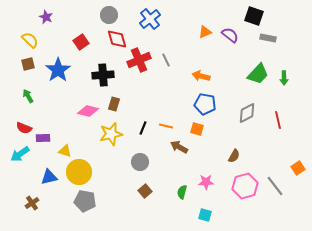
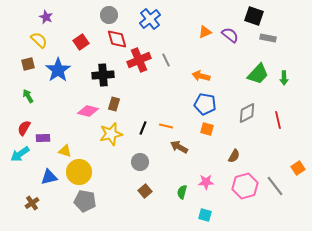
yellow semicircle at (30, 40): moved 9 px right
red semicircle at (24, 128): rotated 98 degrees clockwise
orange square at (197, 129): moved 10 px right
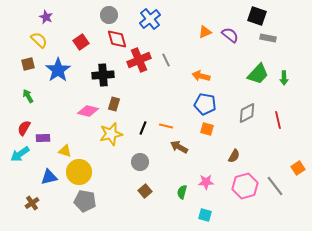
black square at (254, 16): moved 3 px right
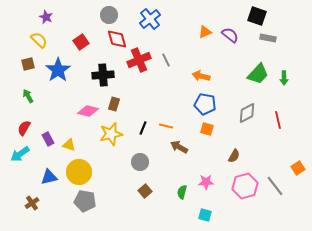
purple rectangle at (43, 138): moved 5 px right, 1 px down; rotated 64 degrees clockwise
yellow triangle at (65, 151): moved 4 px right, 6 px up
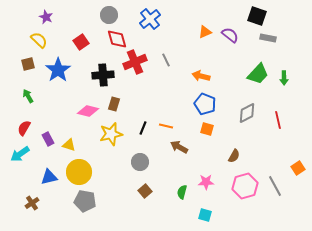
red cross at (139, 60): moved 4 px left, 2 px down
blue pentagon at (205, 104): rotated 10 degrees clockwise
gray line at (275, 186): rotated 10 degrees clockwise
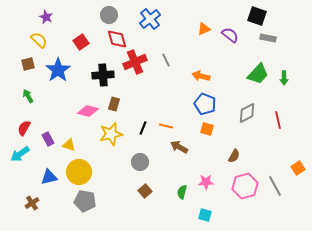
orange triangle at (205, 32): moved 1 px left, 3 px up
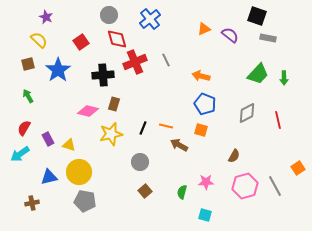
orange square at (207, 129): moved 6 px left, 1 px down
brown arrow at (179, 147): moved 2 px up
brown cross at (32, 203): rotated 24 degrees clockwise
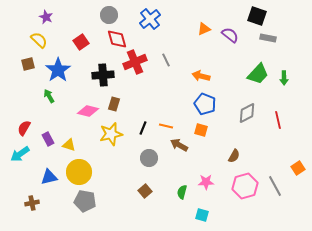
green arrow at (28, 96): moved 21 px right
gray circle at (140, 162): moved 9 px right, 4 px up
cyan square at (205, 215): moved 3 px left
